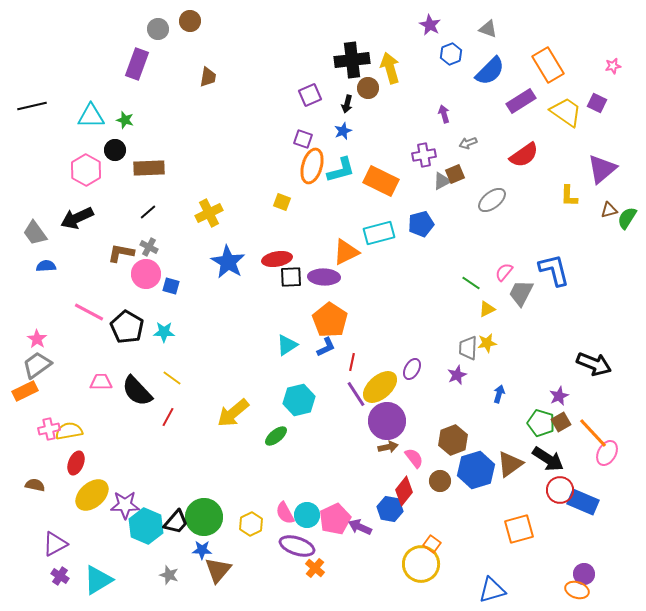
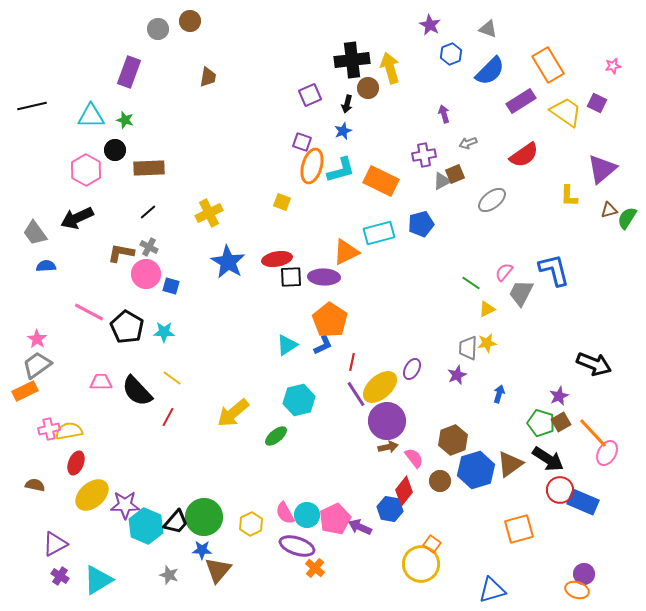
purple rectangle at (137, 64): moved 8 px left, 8 px down
purple square at (303, 139): moved 1 px left, 3 px down
blue L-shape at (326, 347): moved 3 px left, 2 px up
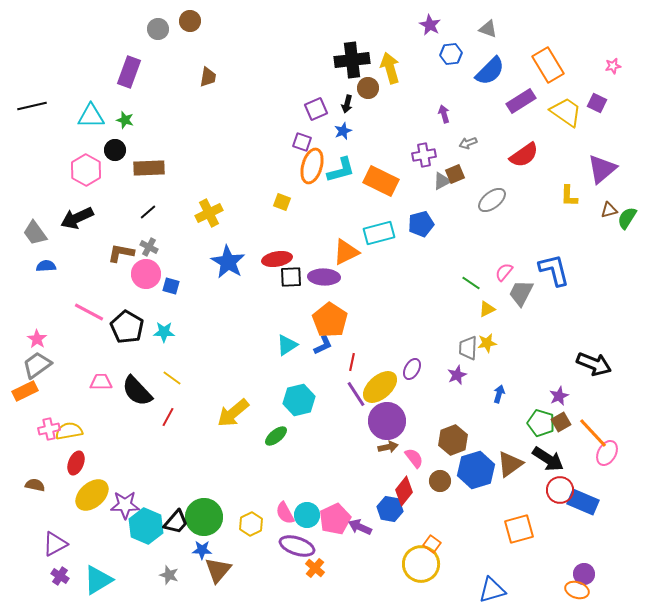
blue hexagon at (451, 54): rotated 15 degrees clockwise
purple square at (310, 95): moved 6 px right, 14 px down
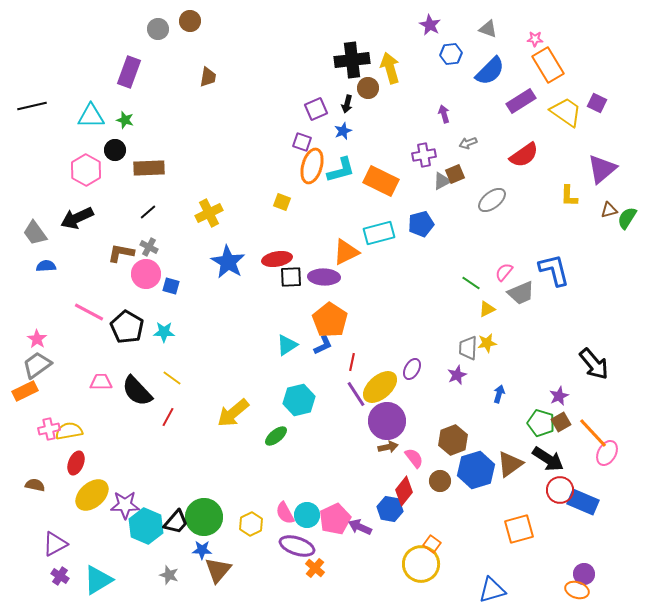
pink star at (613, 66): moved 78 px left, 27 px up; rotated 14 degrees clockwise
gray trapezoid at (521, 293): rotated 140 degrees counterclockwise
black arrow at (594, 364): rotated 28 degrees clockwise
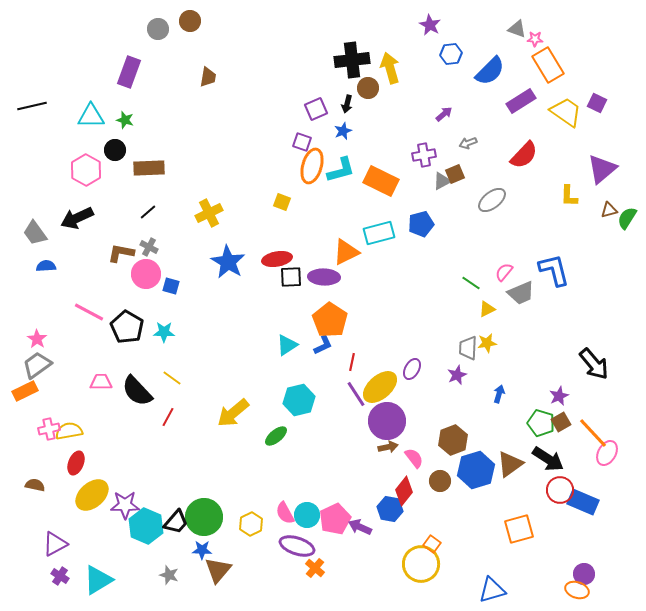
gray triangle at (488, 29): moved 29 px right
purple arrow at (444, 114): rotated 66 degrees clockwise
red semicircle at (524, 155): rotated 12 degrees counterclockwise
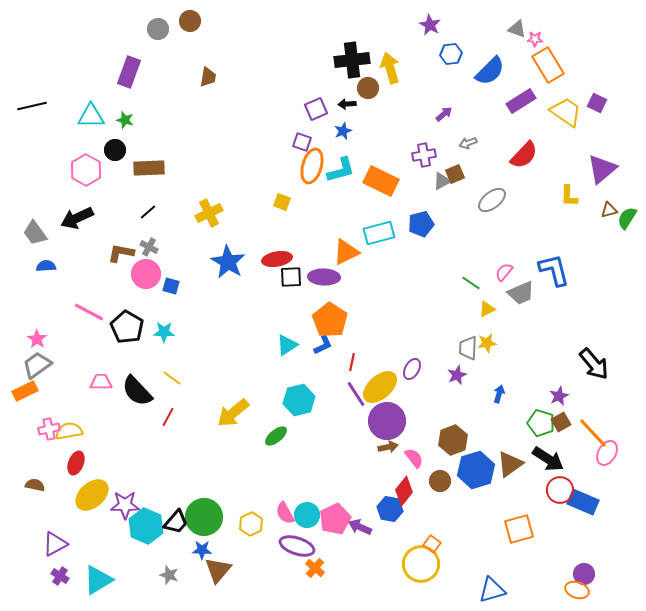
black arrow at (347, 104): rotated 72 degrees clockwise
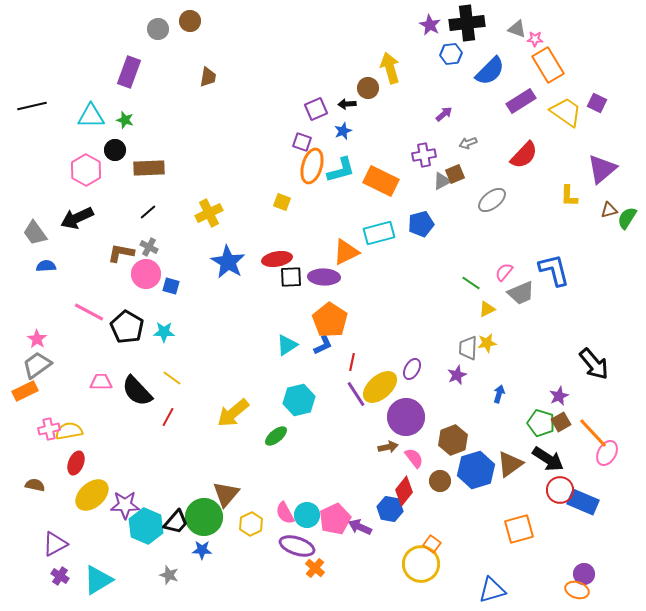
black cross at (352, 60): moved 115 px right, 37 px up
purple circle at (387, 421): moved 19 px right, 4 px up
brown triangle at (218, 570): moved 8 px right, 76 px up
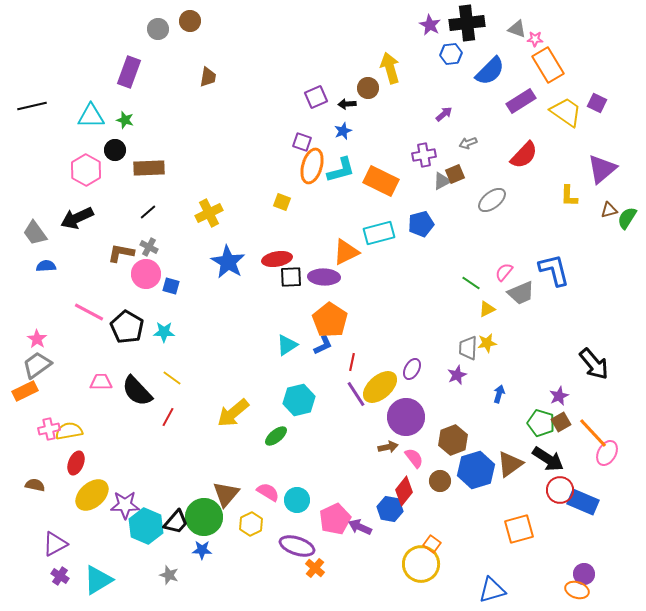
purple square at (316, 109): moved 12 px up
pink semicircle at (285, 513): moved 17 px left, 21 px up; rotated 150 degrees clockwise
cyan circle at (307, 515): moved 10 px left, 15 px up
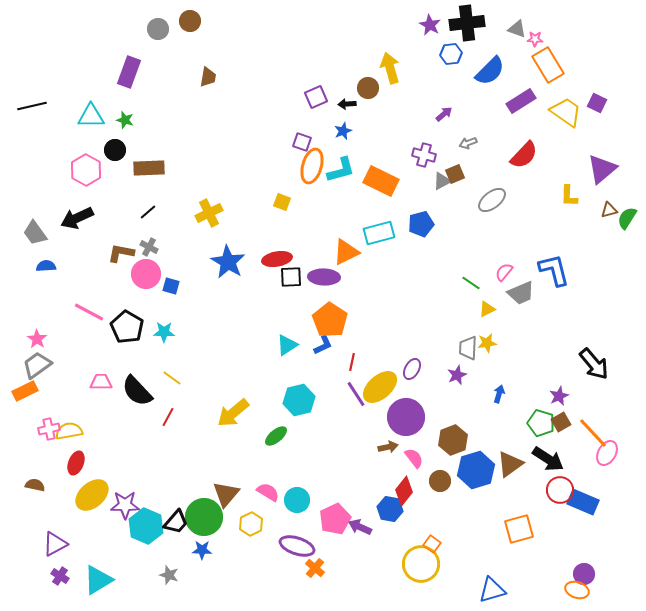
purple cross at (424, 155): rotated 25 degrees clockwise
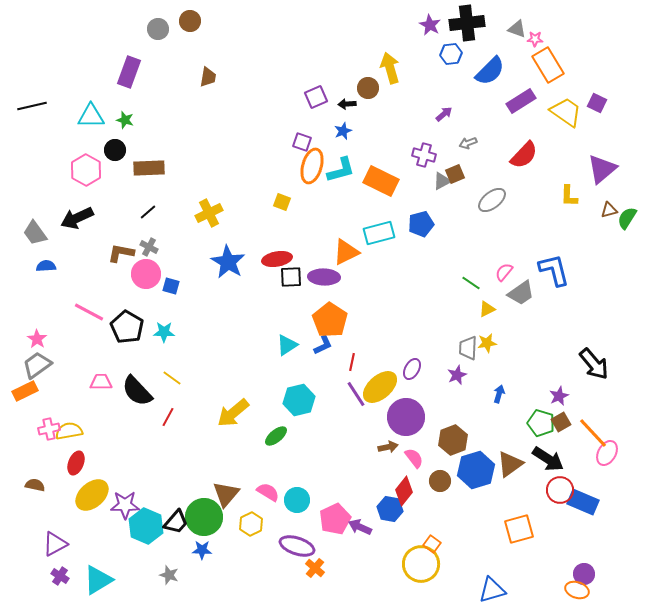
gray trapezoid at (521, 293): rotated 12 degrees counterclockwise
